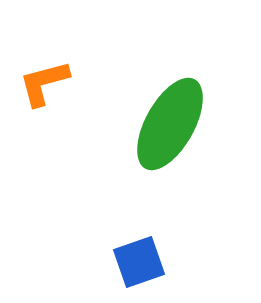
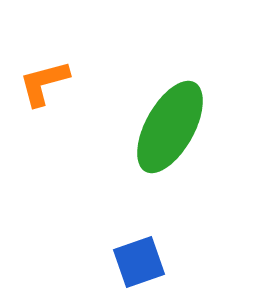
green ellipse: moved 3 px down
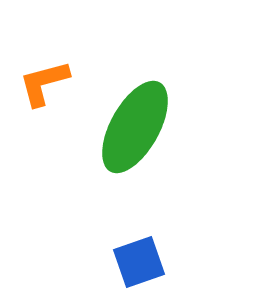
green ellipse: moved 35 px left
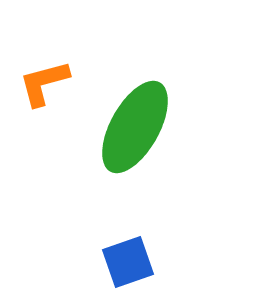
blue square: moved 11 px left
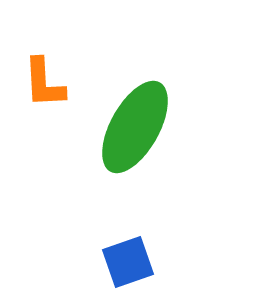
orange L-shape: rotated 78 degrees counterclockwise
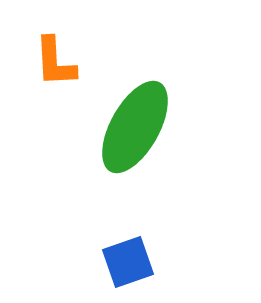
orange L-shape: moved 11 px right, 21 px up
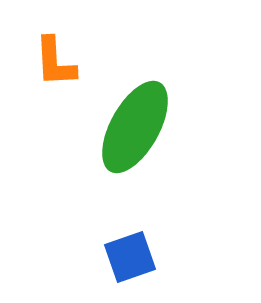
blue square: moved 2 px right, 5 px up
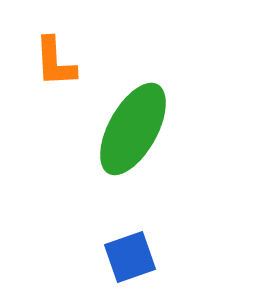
green ellipse: moved 2 px left, 2 px down
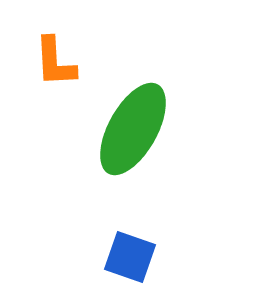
blue square: rotated 38 degrees clockwise
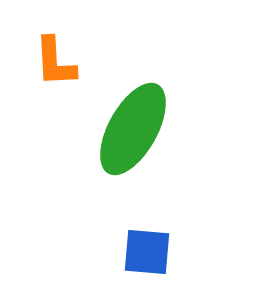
blue square: moved 17 px right, 5 px up; rotated 14 degrees counterclockwise
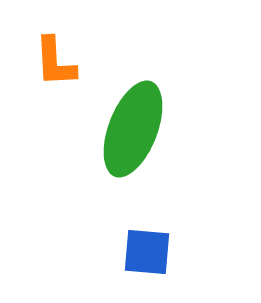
green ellipse: rotated 8 degrees counterclockwise
